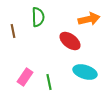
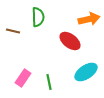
brown line: rotated 64 degrees counterclockwise
cyan ellipse: moved 1 px right; rotated 50 degrees counterclockwise
pink rectangle: moved 2 px left, 1 px down
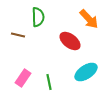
orange arrow: rotated 60 degrees clockwise
brown line: moved 5 px right, 4 px down
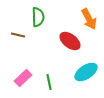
orange arrow: rotated 15 degrees clockwise
pink rectangle: rotated 12 degrees clockwise
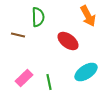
orange arrow: moved 1 px left, 3 px up
red ellipse: moved 2 px left
pink rectangle: moved 1 px right
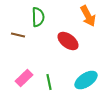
cyan ellipse: moved 8 px down
